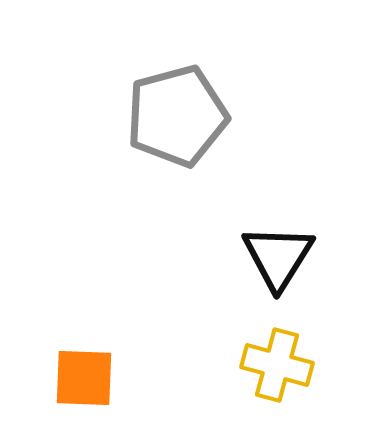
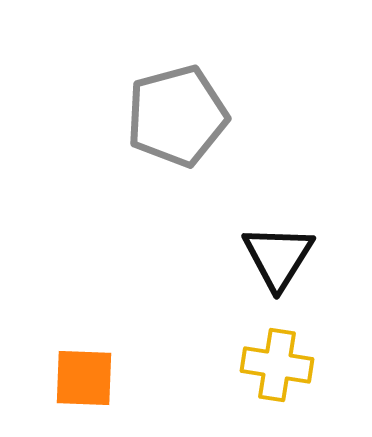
yellow cross: rotated 6 degrees counterclockwise
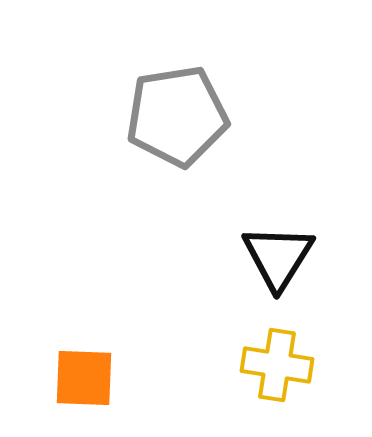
gray pentagon: rotated 6 degrees clockwise
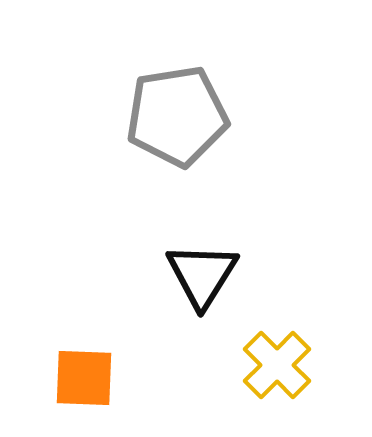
black triangle: moved 76 px left, 18 px down
yellow cross: rotated 36 degrees clockwise
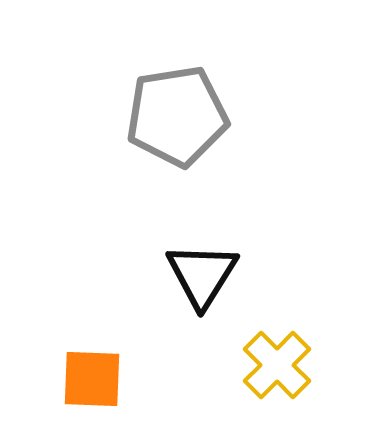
orange square: moved 8 px right, 1 px down
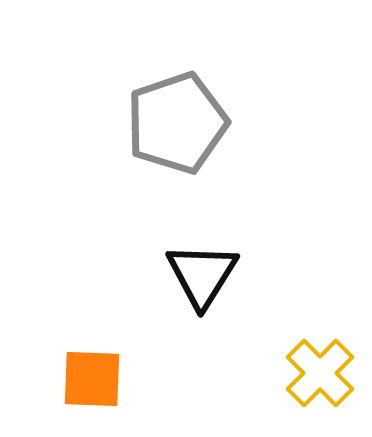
gray pentagon: moved 7 px down; rotated 10 degrees counterclockwise
yellow cross: moved 43 px right, 8 px down
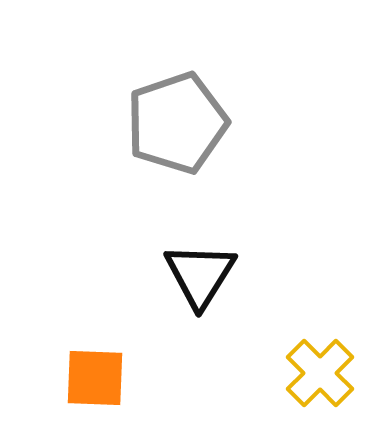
black triangle: moved 2 px left
orange square: moved 3 px right, 1 px up
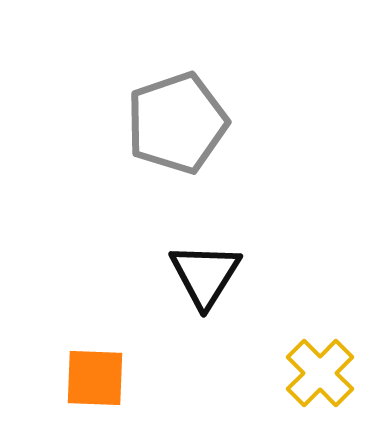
black triangle: moved 5 px right
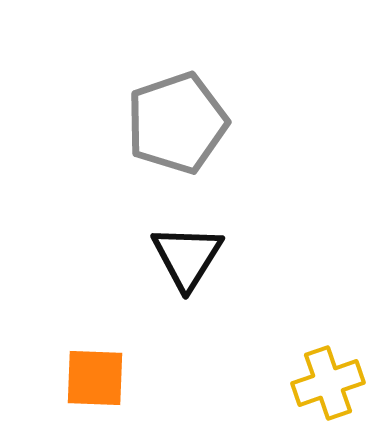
black triangle: moved 18 px left, 18 px up
yellow cross: moved 8 px right, 10 px down; rotated 26 degrees clockwise
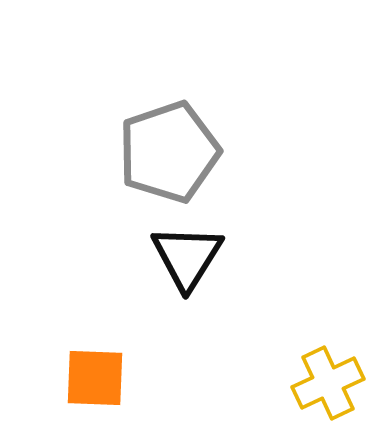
gray pentagon: moved 8 px left, 29 px down
yellow cross: rotated 6 degrees counterclockwise
